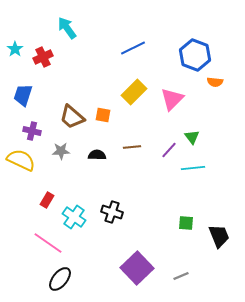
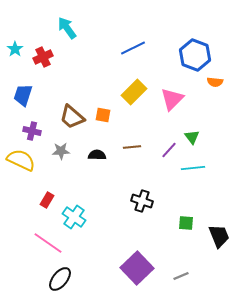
black cross: moved 30 px right, 11 px up
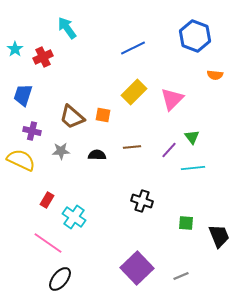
blue hexagon: moved 19 px up
orange semicircle: moved 7 px up
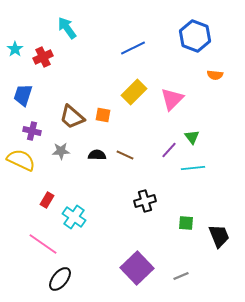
brown line: moved 7 px left, 8 px down; rotated 30 degrees clockwise
black cross: moved 3 px right; rotated 35 degrees counterclockwise
pink line: moved 5 px left, 1 px down
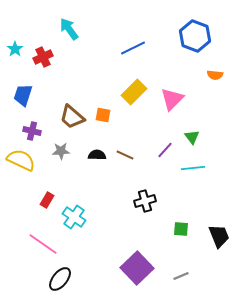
cyan arrow: moved 2 px right, 1 px down
purple line: moved 4 px left
green square: moved 5 px left, 6 px down
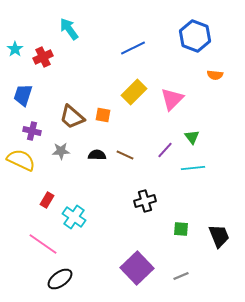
black ellipse: rotated 15 degrees clockwise
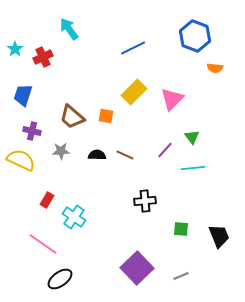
orange semicircle: moved 7 px up
orange square: moved 3 px right, 1 px down
black cross: rotated 10 degrees clockwise
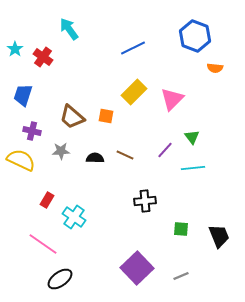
red cross: rotated 30 degrees counterclockwise
black semicircle: moved 2 px left, 3 px down
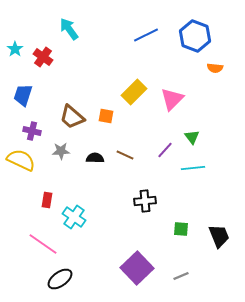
blue line: moved 13 px right, 13 px up
red rectangle: rotated 21 degrees counterclockwise
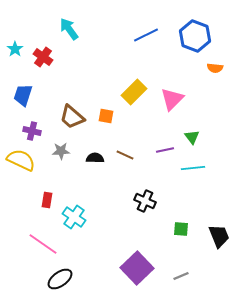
purple line: rotated 36 degrees clockwise
black cross: rotated 30 degrees clockwise
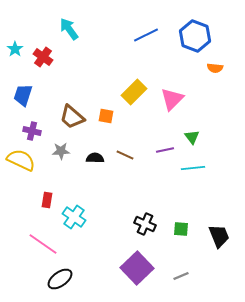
black cross: moved 23 px down
